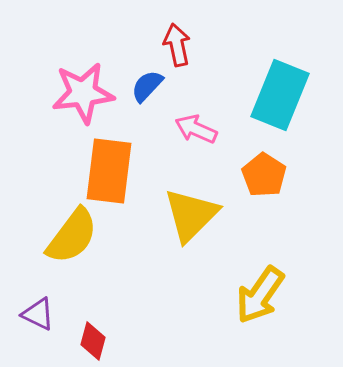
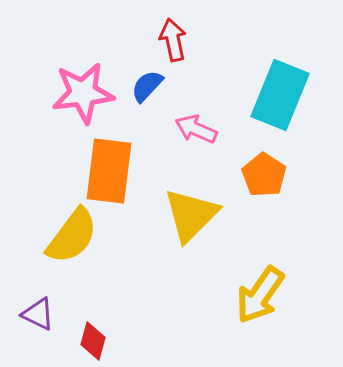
red arrow: moved 4 px left, 5 px up
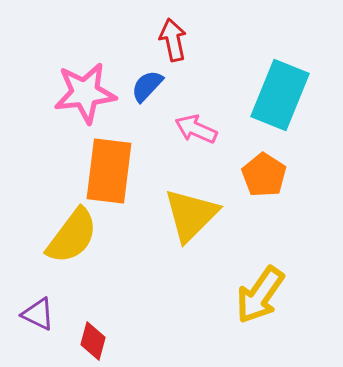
pink star: moved 2 px right
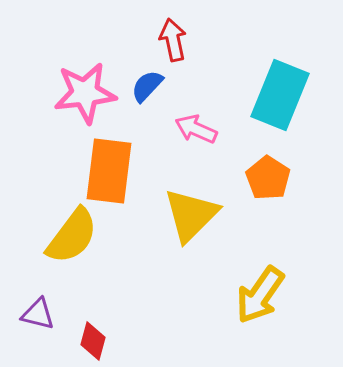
orange pentagon: moved 4 px right, 3 px down
purple triangle: rotated 12 degrees counterclockwise
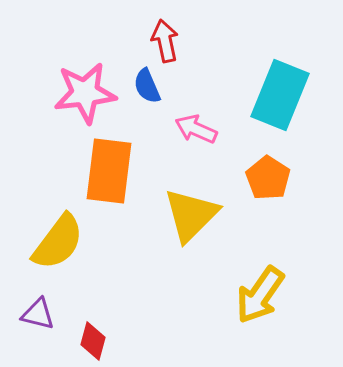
red arrow: moved 8 px left, 1 px down
blue semicircle: rotated 66 degrees counterclockwise
yellow semicircle: moved 14 px left, 6 px down
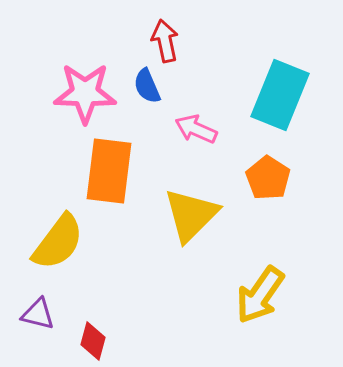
pink star: rotated 8 degrees clockwise
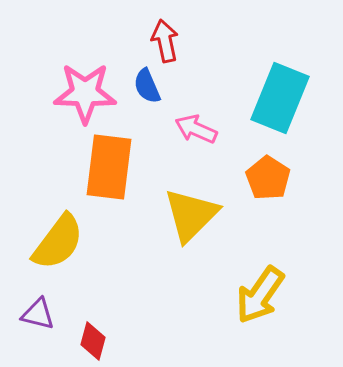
cyan rectangle: moved 3 px down
orange rectangle: moved 4 px up
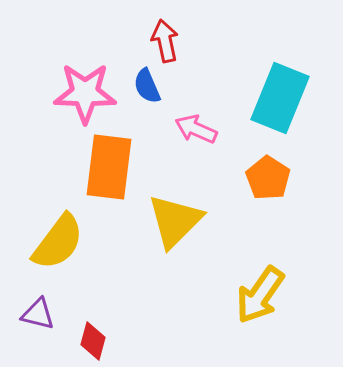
yellow triangle: moved 16 px left, 6 px down
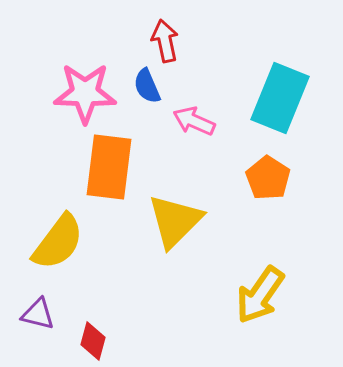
pink arrow: moved 2 px left, 8 px up
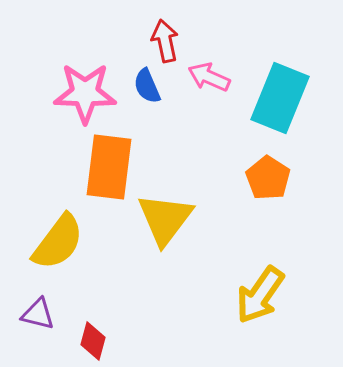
pink arrow: moved 15 px right, 44 px up
yellow triangle: moved 10 px left, 2 px up; rotated 8 degrees counterclockwise
